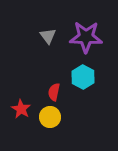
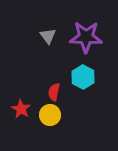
yellow circle: moved 2 px up
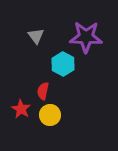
gray triangle: moved 12 px left
cyan hexagon: moved 20 px left, 13 px up
red semicircle: moved 11 px left, 1 px up
